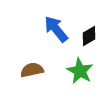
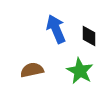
blue arrow: rotated 16 degrees clockwise
black diamond: rotated 60 degrees counterclockwise
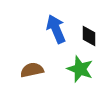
green star: moved 2 px up; rotated 8 degrees counterclockwise
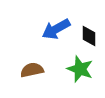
blue arrow: rotated 96 degrees counterclockwise
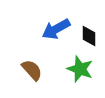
brown semicircle: rotated 60 degrees clockwise
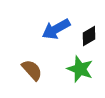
black diamond: rotated 60 degrees clockwise
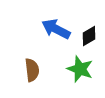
blue arrow: rotated 56 degrees clockwise
brown semicircle: rotated 35 degrees clockwise
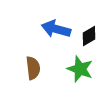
blue arrow: rotated 12 degrees counterclockwise
brown semicircle: moved 1 px right, 2 px up
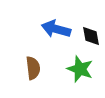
black diamond: moved 2 px right; rotated 70 degrees counterclockwise
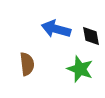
brown semicircle: moved 6 px left, 4 px up
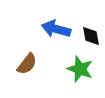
brown semicircle: rotated 45 degrees clockwise
